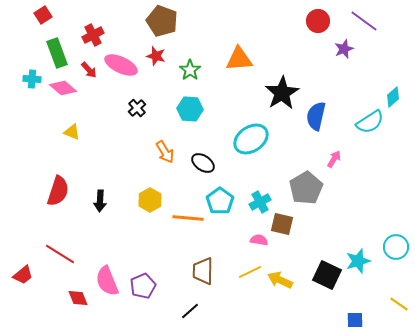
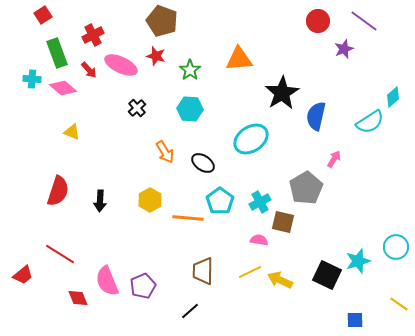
brown square at (282, 224): moved 1 px right, 2 px up
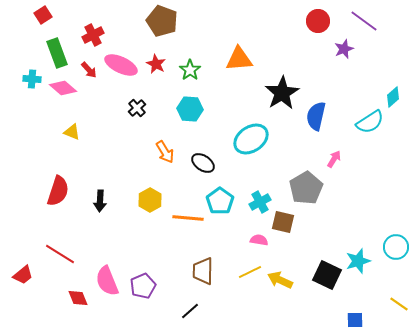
red star at (156, 56): moved 8 px down; rotated 12 degrees clockwise
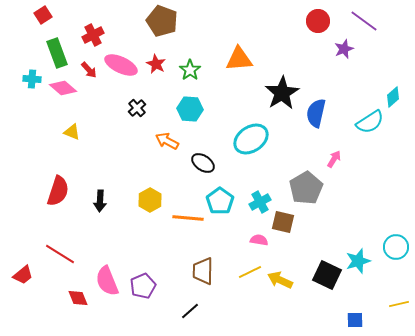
blue semicircle at (316, 116): moved 3 px up
orange arrow at (165, 152): moved 2 px right, 11 px up; rotated 150 degrees clockwise
yellow line at (399, 304): rotated 48 degrees counterclockwise
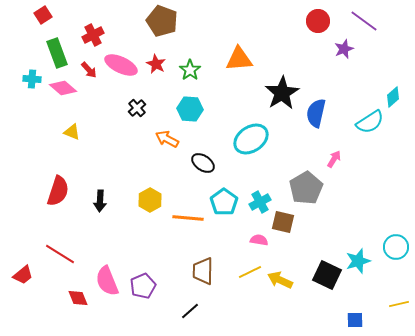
orange arrow at (167, 141): moved 2 px up
cyan pentagon at (220, 201): moved 4 px right, 1 px down
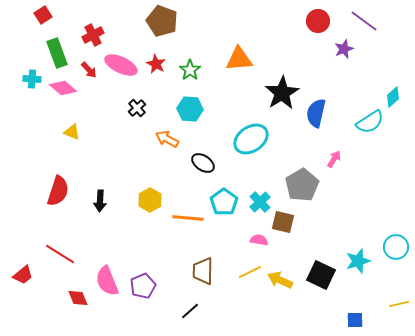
gray pentagon at (306, 188): moved 4 px left, 3 px up
cyan cross at (260, 202): rotated 15 degrees counterclockwise
black square at (327, 275): moved 6 px left
